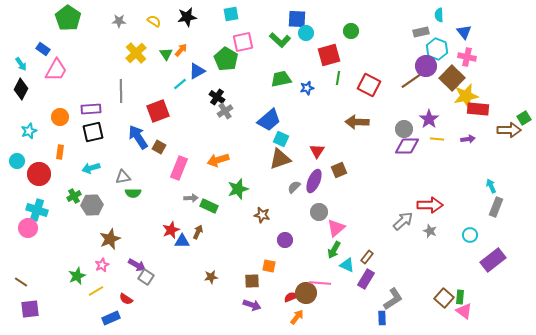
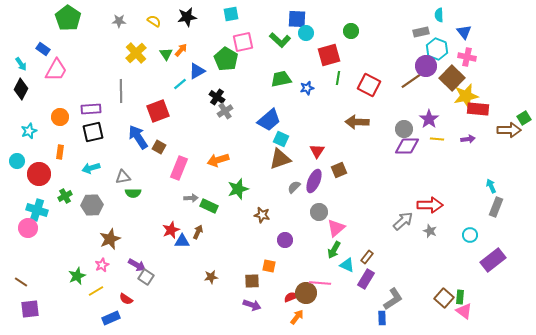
green cross at (74, 196): moved 9 px left
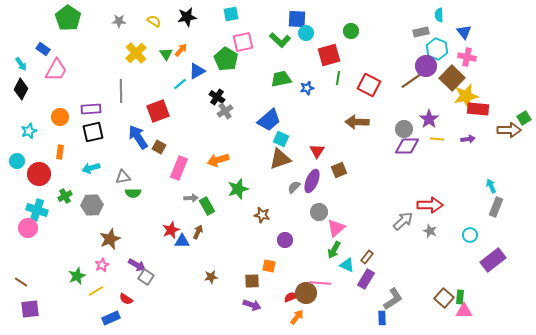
purple ellipse at (314, 181): moved 2 px left
green rectangle at (209, 206): moved 2 px left; rotated 36 degrees clockwise
pink triangle at (464, 311): rotated 36 degrees counterclockwise
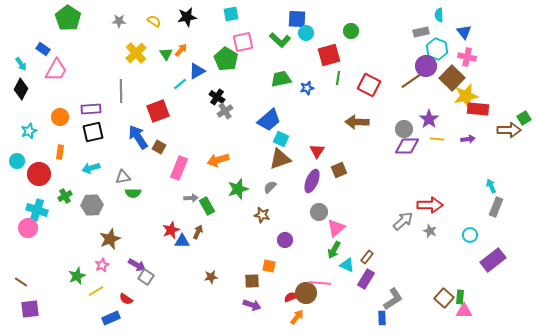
gray semicircle at (294, 187): moved 24 px left
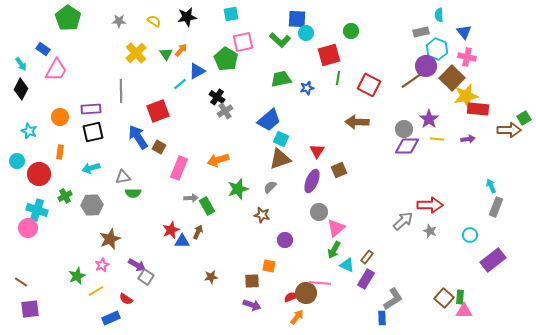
cyan star at (29, 131): rotated 28 degrees counterclockwise
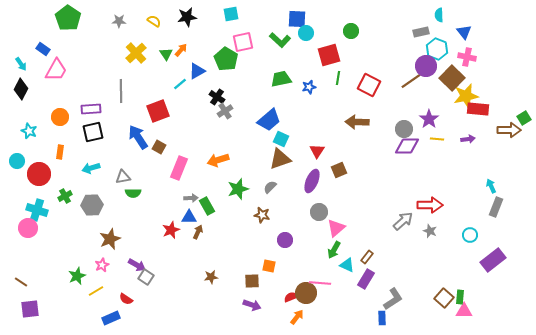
blue star at (307, 88): moved 2 px right, 1 px up
blue triangle at (182, 241): moved 7 px right, 24 px up
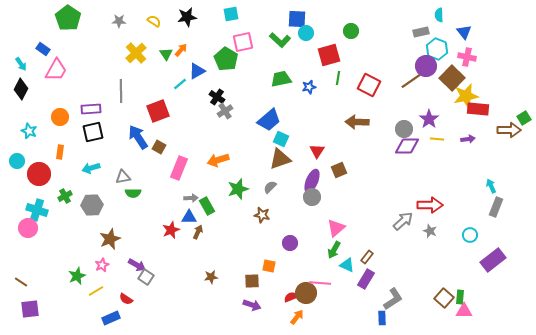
gray circle at (319, 212): moved 7 px left, 15 px up
purple circle at (285, 240): moved 5 px right, 3 px down
